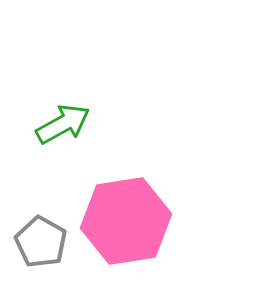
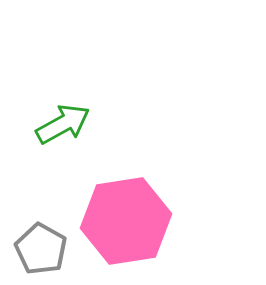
gray pentagon: moved 7 px down
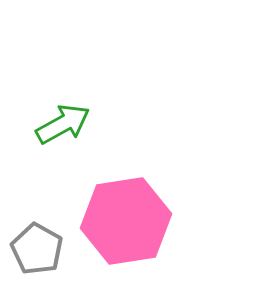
gray pentagon: moved 4 px left
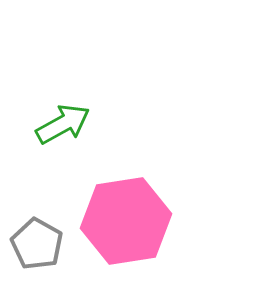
gray pentagon: moved 5 px up
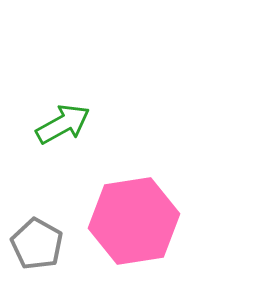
pink hexagon: moved 8 px right
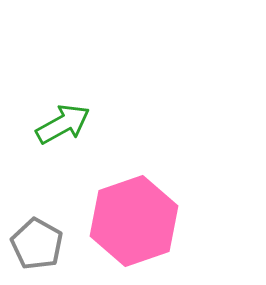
pink hexagon: rotated 10 degrees counterclockwise
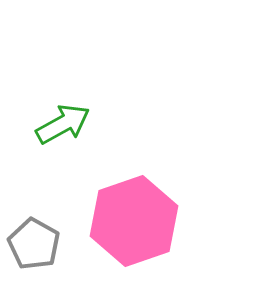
gray pentagon: moved 3 px left
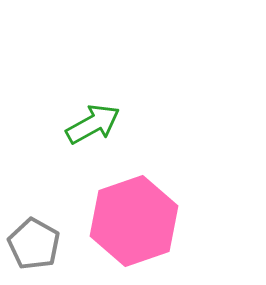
green arrow: moved 30 px right
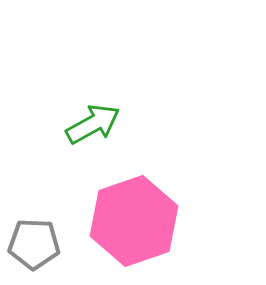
gray pentagon: rotated 27 degrees counterclockwise
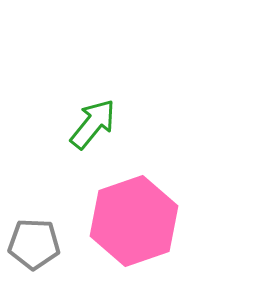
green arrow: rotated 22 degrees counterclockwise
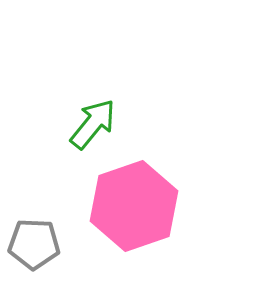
pink hexagon: moved 15 px up
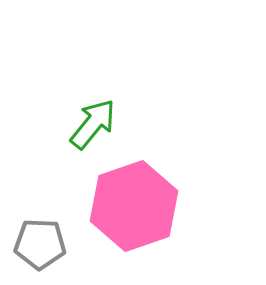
gray pentagon: moved 6 px right
